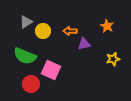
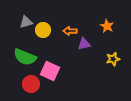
gray triangle: rotated 16 degrees clockwise
yellow circle: moved 1 px up
green semicircle: moved 1 px down
pink square: moved 1 px left, 1 px down
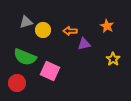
yellow star: rotated 24 degrees counterclockwise
red circle: moved 14 px left, 1 px up
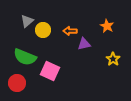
gray triangle: moved 1 px right, 1 px up; rotated 24 degrees counterclockwise
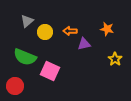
orange star: moved 3 px down; rotated 16 degrees counterclockwise
yellow circle: moved 2 px right, 2 px down
yellow star: moved 2 px right
red circle: moved 2 px left, 3 px down
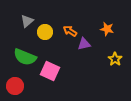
orange arrow: rotated 32 degrees clockwise
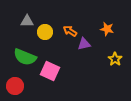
gray triangle: rotated 40 degrees clockwise
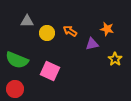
yellow circle: moved 2 px right, 1 px down
purple triangle: moved 8 px right
green semicircle: moved 8 px left, 3 px down
red circle: moved 3 px down
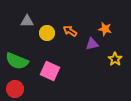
orange star: moved 2 px left
green semicircle: moved 1 px down
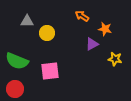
orange arrow: moved 12 px right, 15 px up
purple triangle: rotated 16 degrees counterclockwise
yellow star: rotated 24 degrees counterclockwise
pink square: rotated 30 degrees counterclockwise
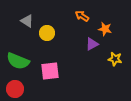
gray triangle: rotated 32 degrees clockwise
green semicircle: moved 1 px right
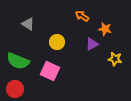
gray triangle: moved 1 px right, 3 px down
yellow circle: moved 10 px right, 9 px down
pink square: rotated 30 degrees clockwise
